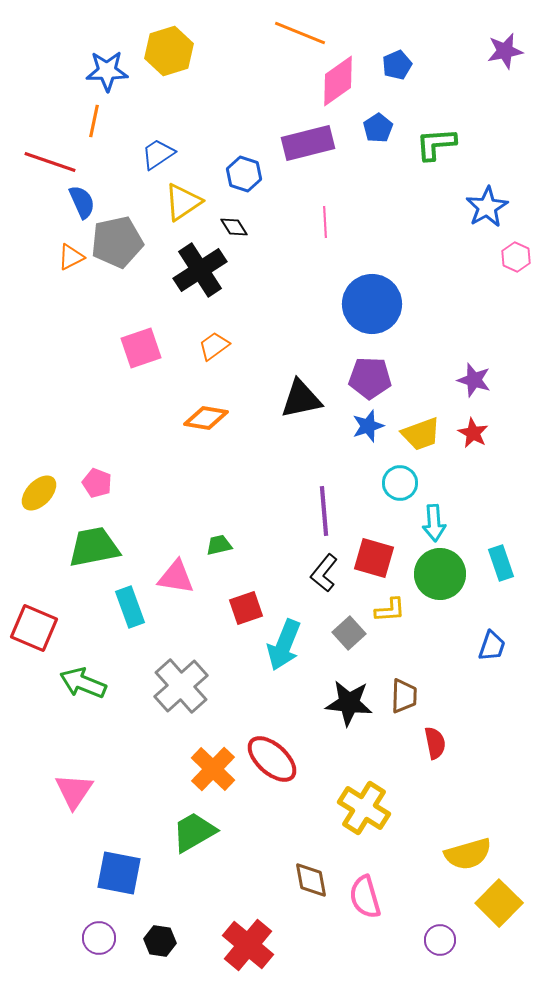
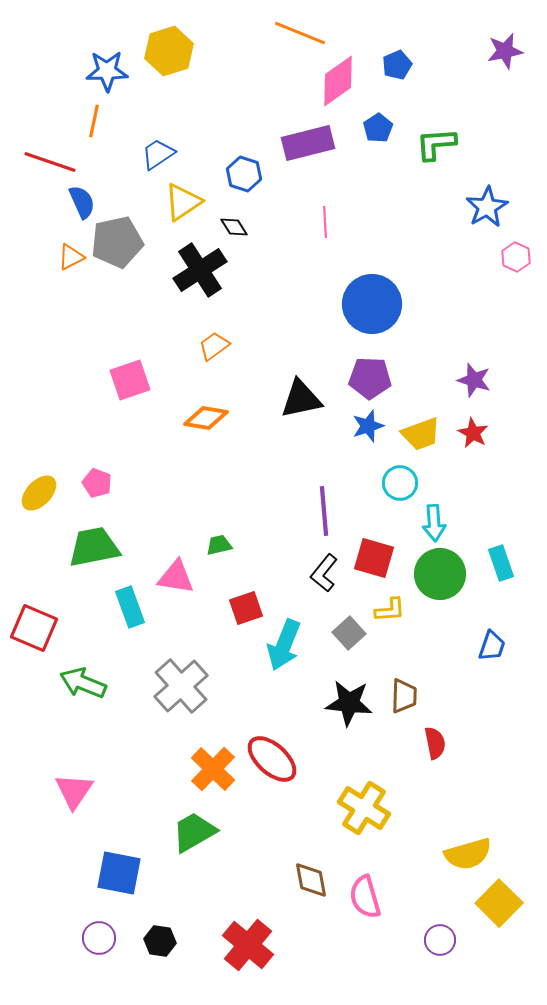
pink square at (141, 348): moved 11 px left, 32 px down
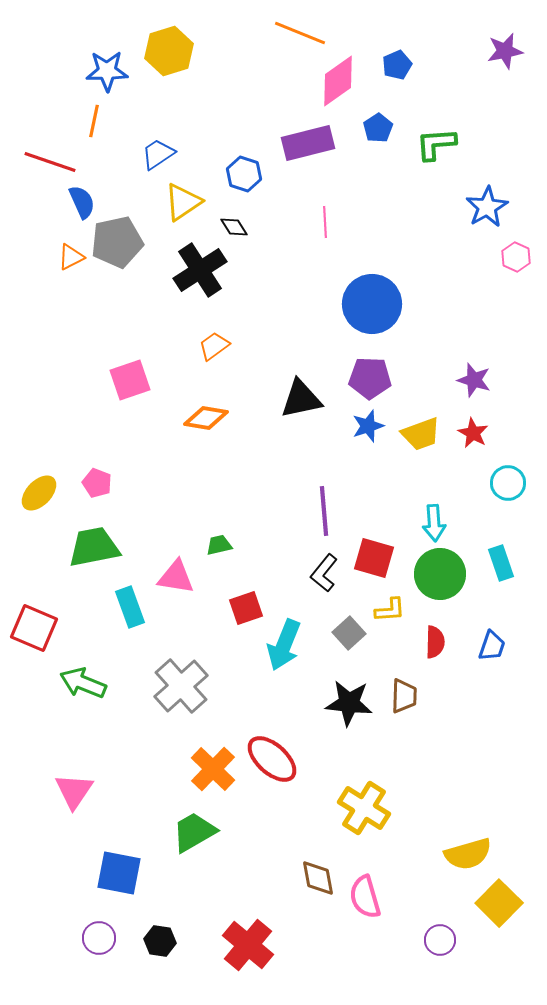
cyan circle at (400, 483): moved 108 px right
red semicircle at (435, 743): moved 101 px up; rotated 12 degrees clockwise
brown diamond at (311, 880): moved 7 px right, 2 px up
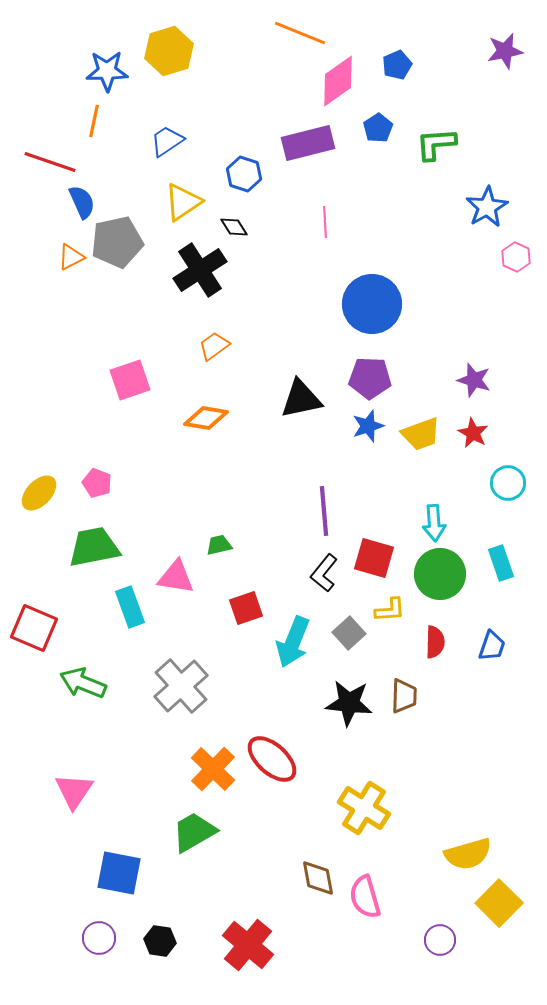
blue trapezoid at (158, 154): moved 9 px right, 13 px up
cyan arrow at (284, 645): moved 9 px right, 3 px up
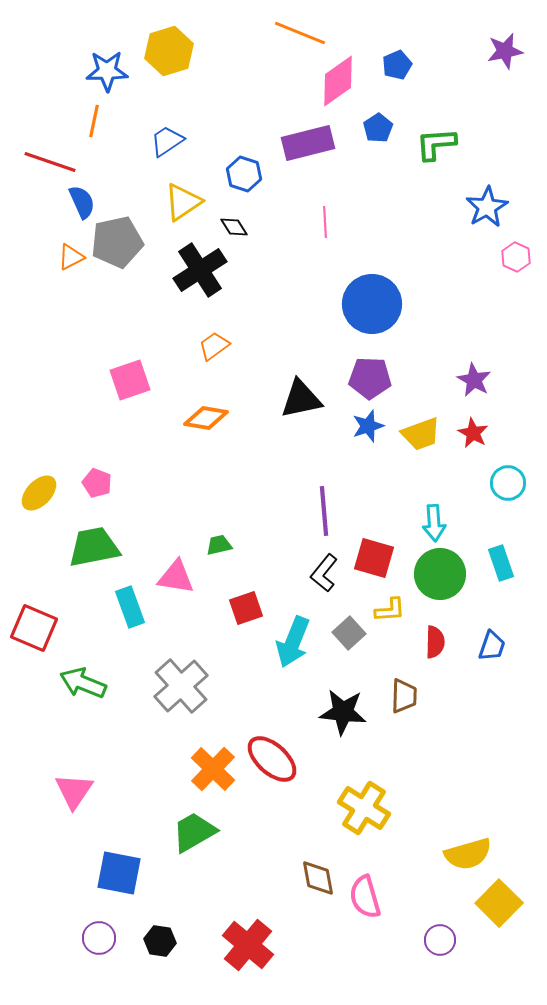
purple star at (474, 380): rotated 12 degrees clockwise
black star at (349, 703): moved 6 px left, 9 px down
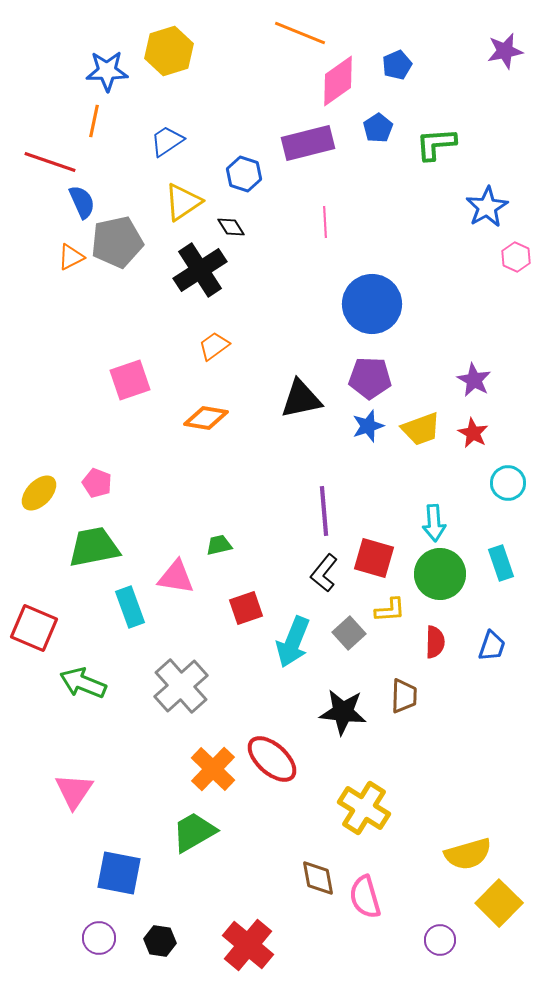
black diamond at (234, 227): moved 3 px left
yellow trapezoid at (421, 434): moved 5 px up
